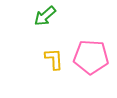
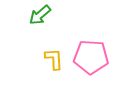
green arrow: moved 5 px left, 1 px up
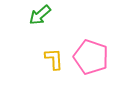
pink pentagon: rotated 16 degrees clockwise
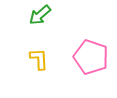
yellow L-shape: moved 15 px left
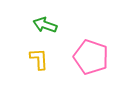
green arrow: moved 5 px right, 10 px down; rotated 60 degrees clockwise
